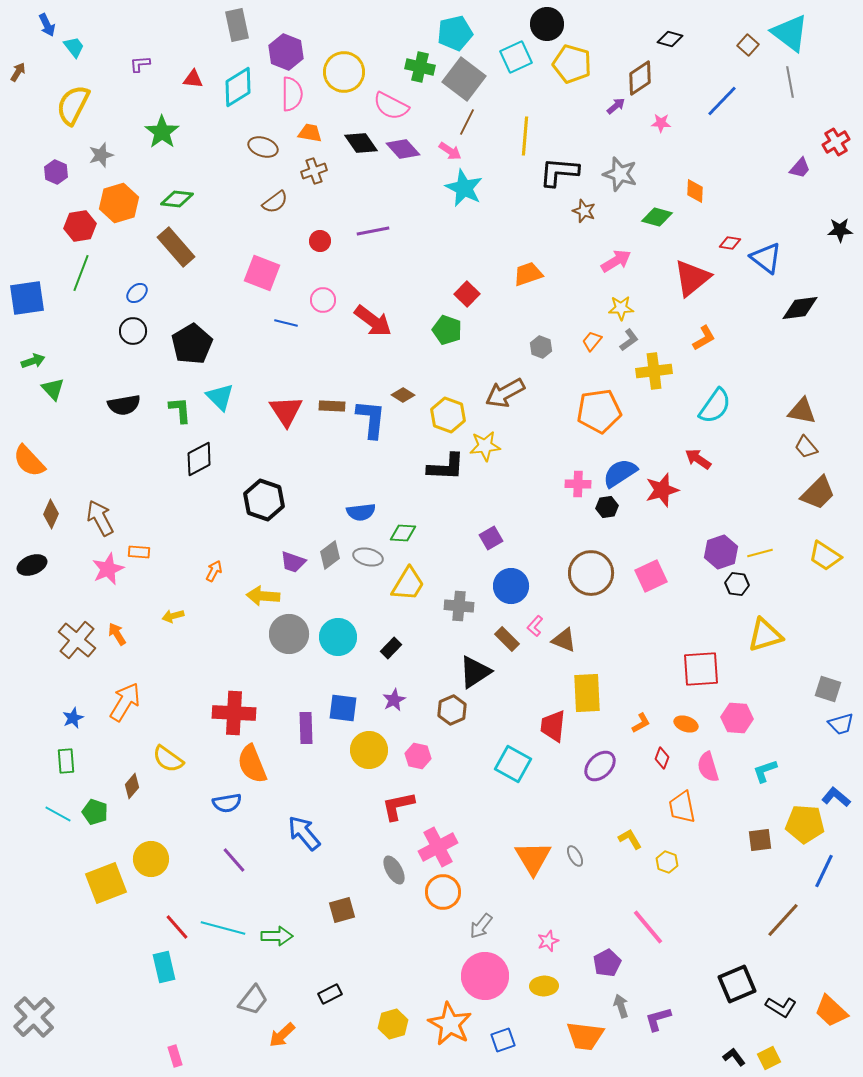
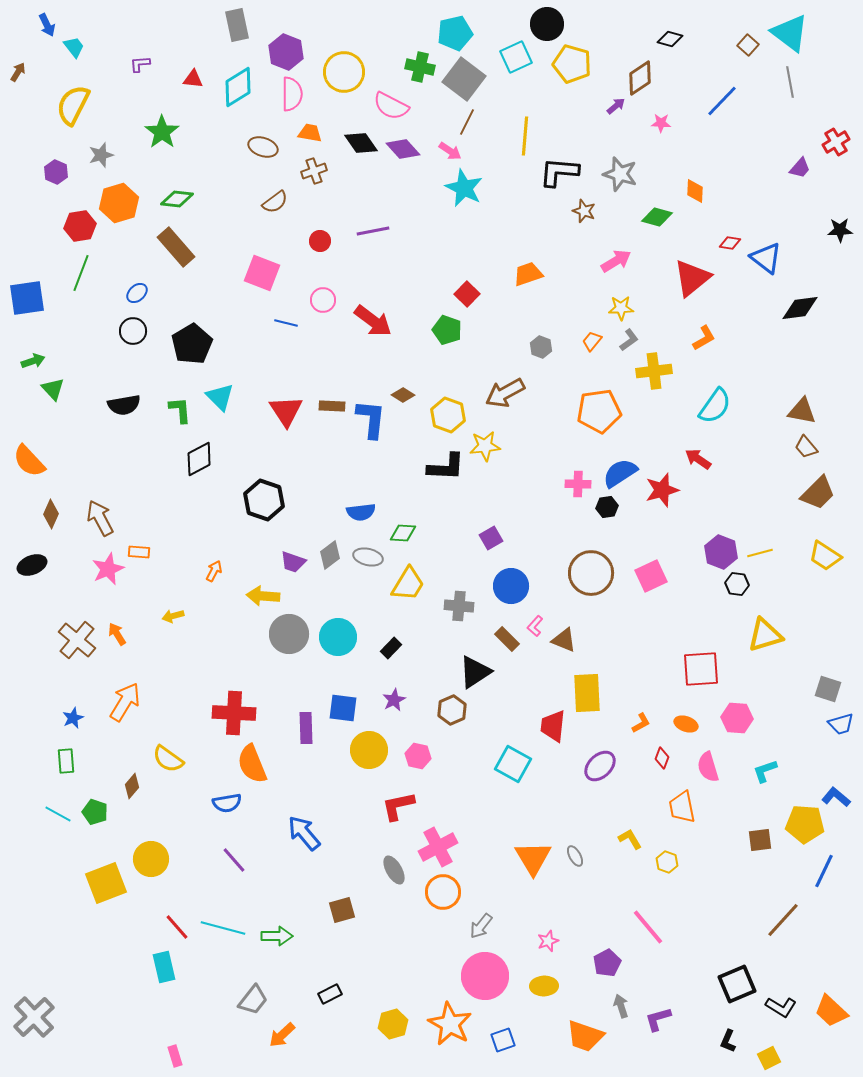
purple hexagon at (721, 552): rotated 20 degrees counterclockwise
orange trapezoid at (585, 1036): rotated 12 degrees clockwise
black L-shape at (734, 1057): moved 6 px left, 16 px up; rotated 120 degrees counterclockwise
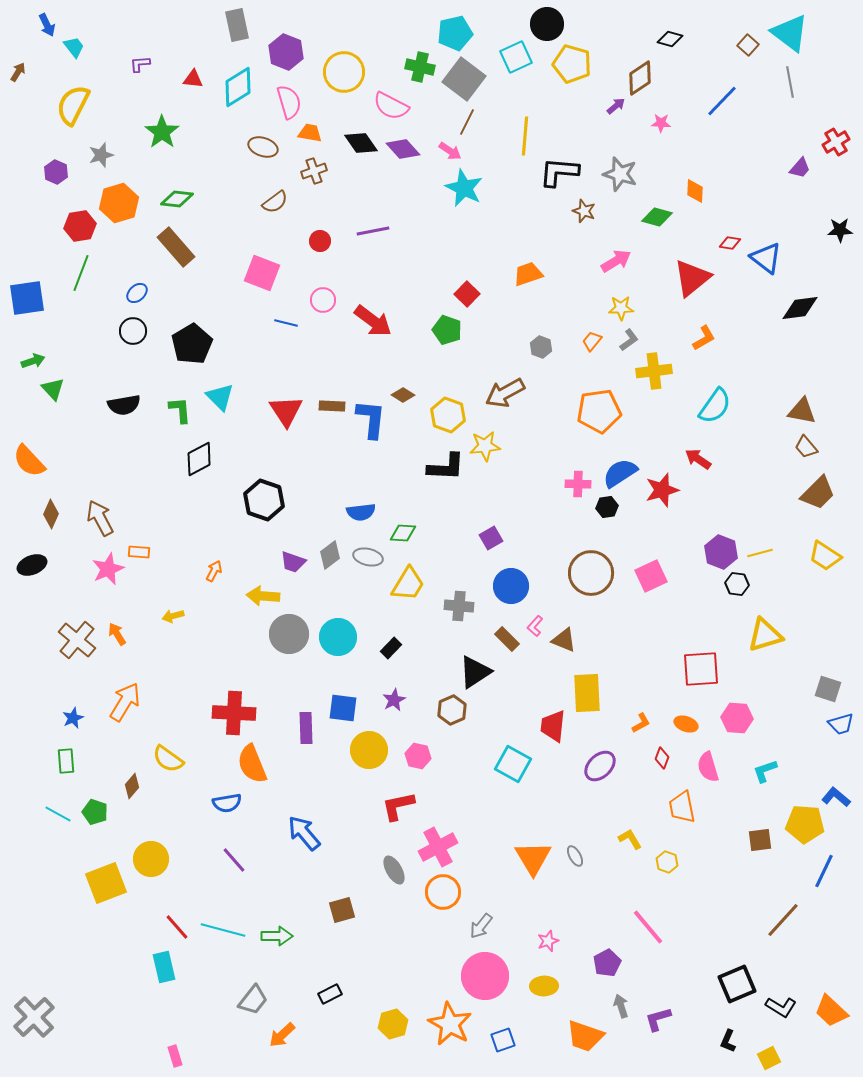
pink semicircle at (292, 94): moved 3 px left, 8 px down; rotated 16 degrees counterclockwise
cyan line at (223, 928): moved 2 px down
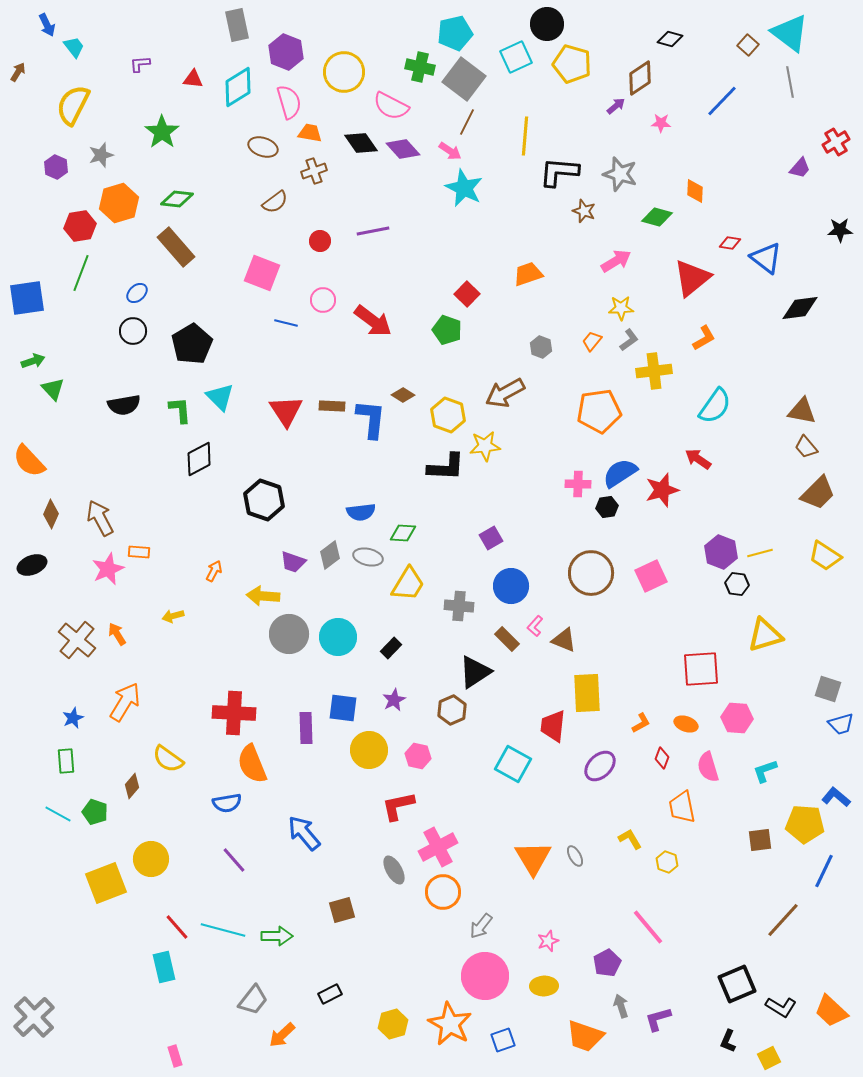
purple hexagon at (56, 172): moved 5 px up
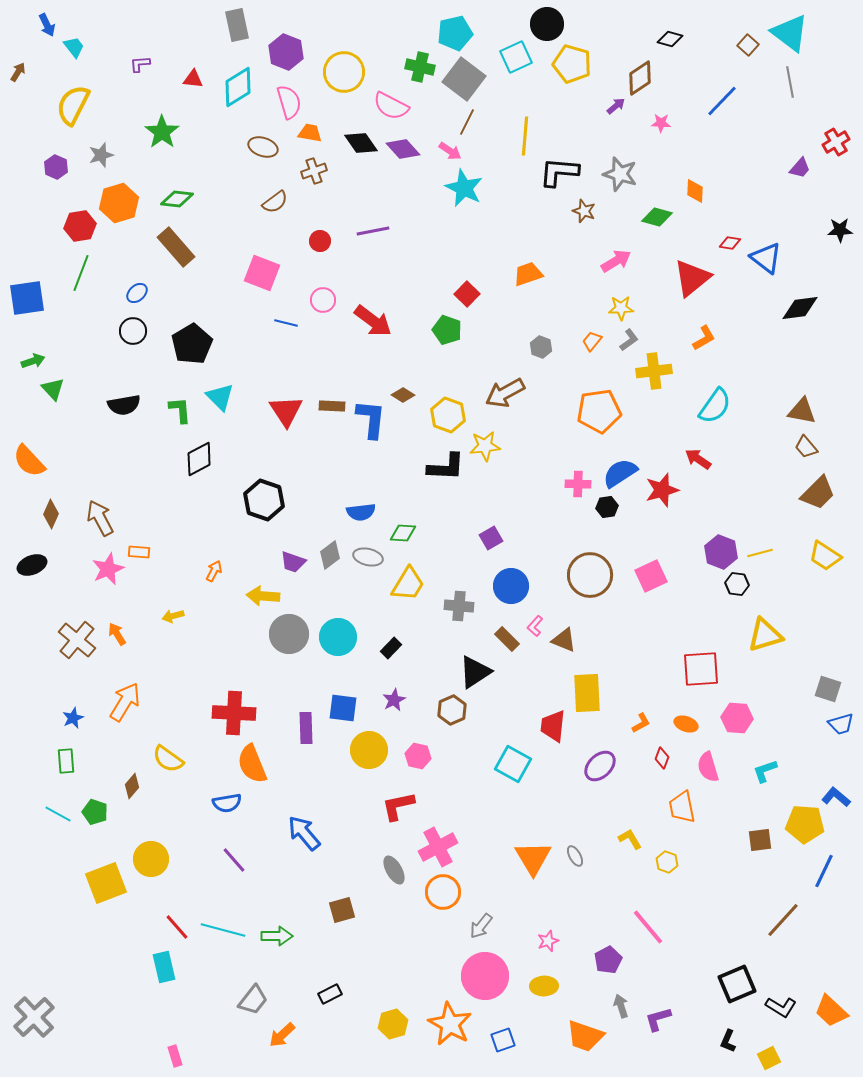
brown circle at (591, 573): moved 1 px left, 2 px down
purple pentagon at (607, 963): moved 1 px right, 3 px up
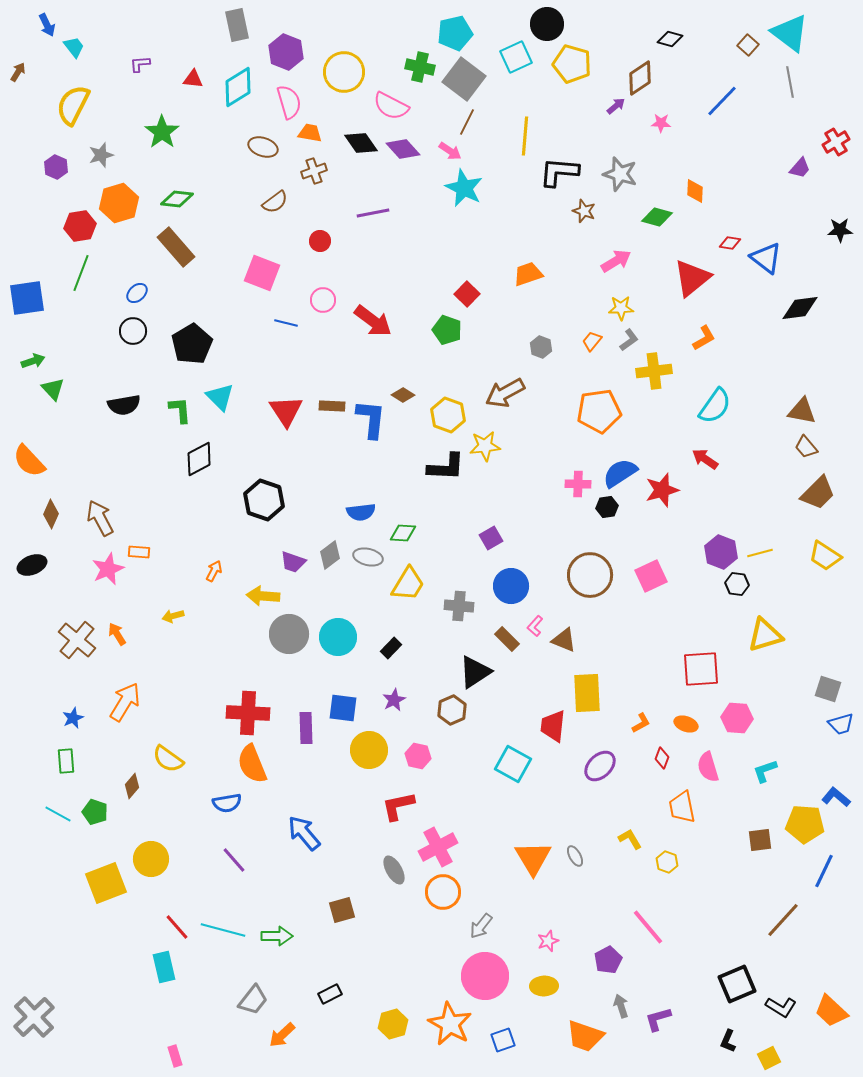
purple line at (373, 231): moved 18 px up
red arrow at (698, 459): moved 7 px right
red cross at (234, 713): moved 14 px right
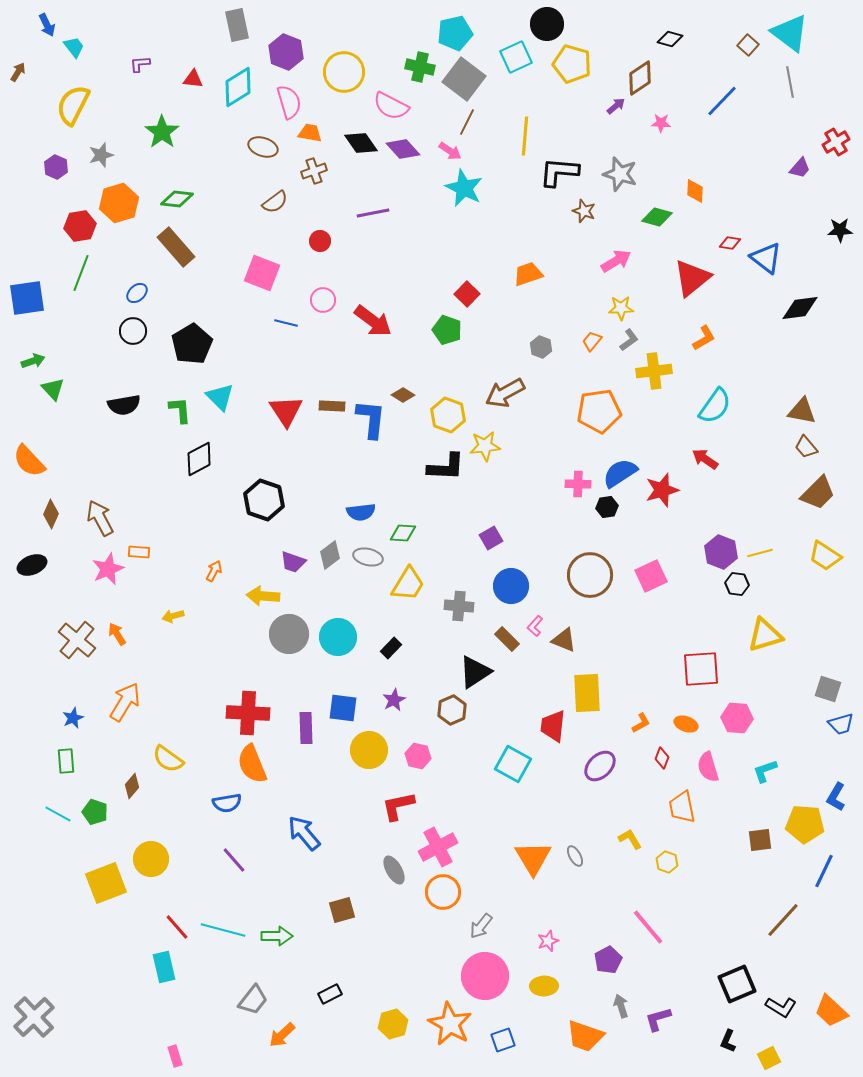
blue L-shape at (836, 797): rotated 100 degrees counterclockwise
